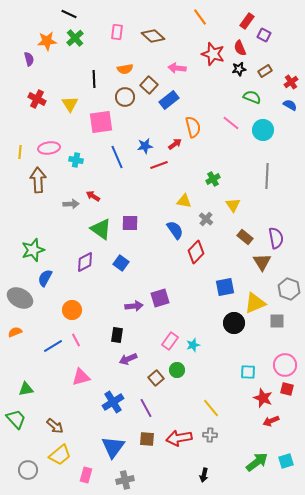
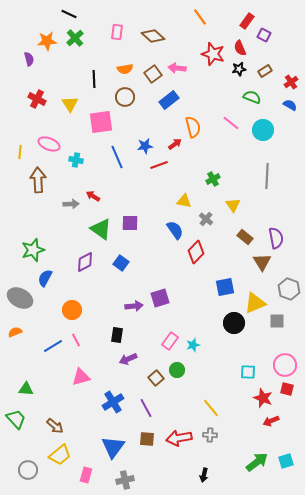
brown square at (149, 85): moved 4 px right, 11 px up; rotated 12 degrees clockwise
pink ellipse at (49, 148): moved 4 px up; rotated 30 degrees clockwise
green triangle at (26, 389): rotated 14 degrees clockwise
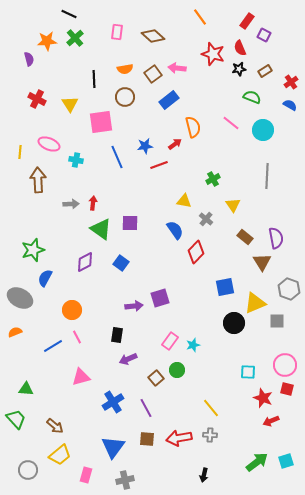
red arrow at (93, 196): moved 7 px down; rotated 64 degrees clockwise
pink line at (76, 340): moved 1 px right, 3 px up
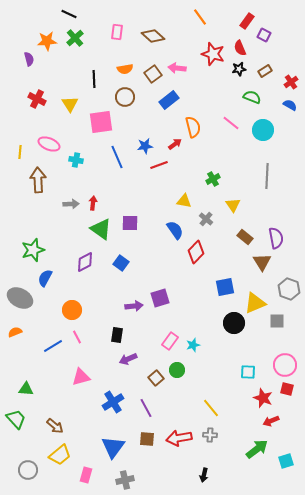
green arrow at (257, 462): moved 13 px up
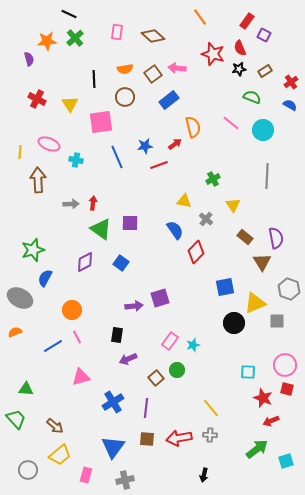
purple line at (146, 408): rotated 36 degrees clockwise
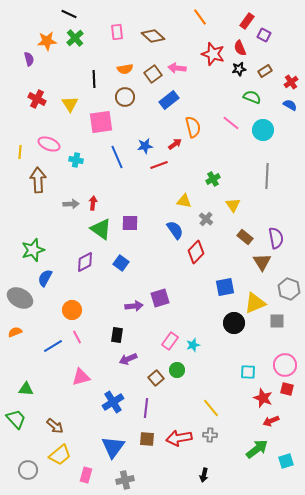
pink rectangle at (117, 32): rotated 14 degrees counterclockwise
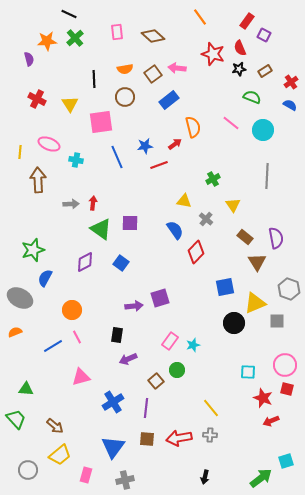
brown triangle at (262, 262): moved 5 px left
brown square at (156, 378): moved 3 px down
green arrow at (257, 449): moved 4 px right, 29 px down
black arrow at (204, 475): moved 1 px right, 2 px down
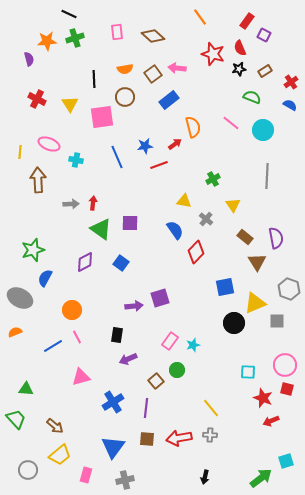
green cross at (75, 38): rotated 24 degrees clockwise
pink square at (101, 122): moved 1 px right, 5 px up
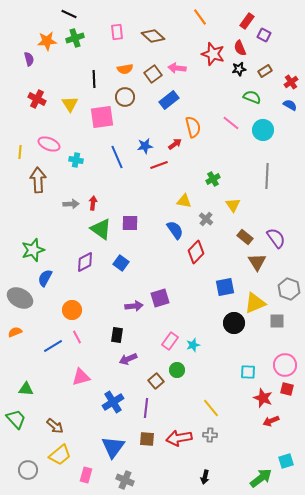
purple semicircle at (276, 238): rotated 25 degrees counterclockwise
gray cross at (125, 480): rotated 36 degrees clockwise
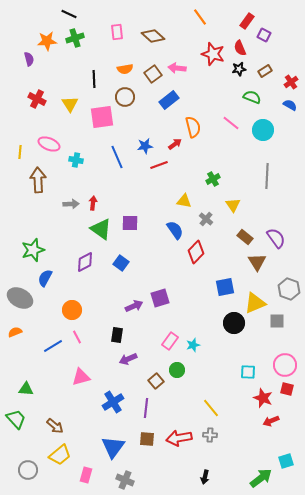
purple arrow at (134, 306): rotated 18 degrees counterclockwise
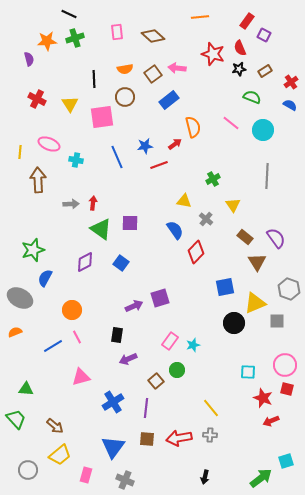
orange line at (200, 17): rotated 60 degrees counterclockwise
